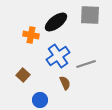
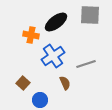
blue cross: moved 5 px left
brown square: moved 8 px down
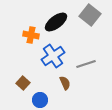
gray square: rotated 35 degrees clockwise
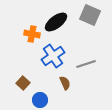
gray square: rotated 15 degrees counterclockwise
orange cross: moved 1 px right, 1 px up
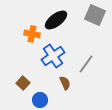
gray square: moved 5 px right
black ellipse: moved 2 px up
gray line: rotated 36 degrees counterclockwise
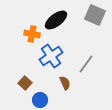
blue cross: moved 2 px left
brown square: moved 2 px right
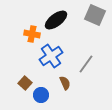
blue circle: moved 1 px right, 5 px up
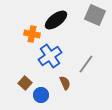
blue cross: moved 1 px left
